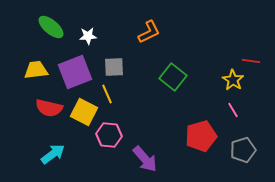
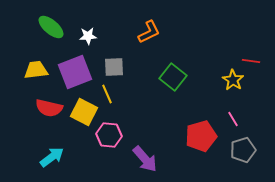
pink line: moved 9 px down
cyan arrow: moved 1 px left, 3 px down
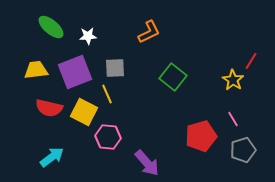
red line: rotated 66 degrees counterclockwise
gray square: moved 1 px right, 1 px down
pink hexagon: moved 1 px left, 2 px down
purple arrow: moved 2 px right, 4 px down
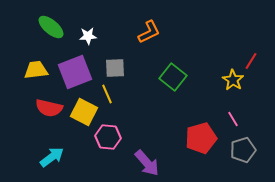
red pentagon: moved 2 px down
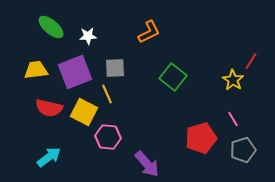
cyan arrow: moved 3 px left
purple arrow: moved 1 px down
